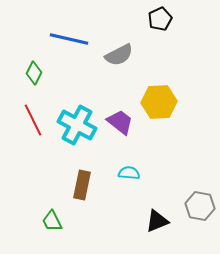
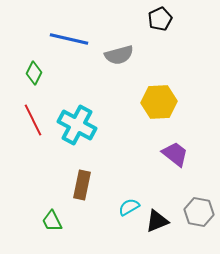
gray semicircle: rotated 12 degrees clockwise
purple trapezoid: moved 55 px right, 32 px down
cyan semicircle: moved 34 px down; rotated 35 degrees counterclockwise
gray hexagon: moved 1 px left, 6 px down
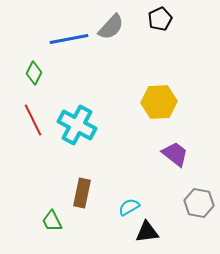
blue line: rotated 24 degrees counterclockwise
gray semicircle: moved 8 px left, 28 px up; rotated 32 degrees counterclockwise
brown rectangle: moved 8 px down
gray hexagon: moved 9 px up
black triangle: moved 10 px left, 11 px down; rotated 15 degrees clockwise
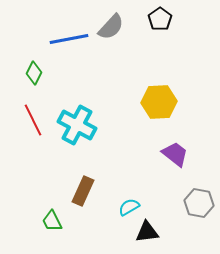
black pentagon: rotated 10 degrees counterclockwise
brown rectangle: moved 1 px right, 2 px up; rotated 12 degrees clockwise
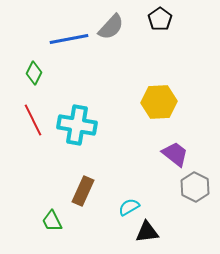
cyan cross: rotated 18 degrees counterclockwise
gray hexagon: moved 4 px left, 16 px up; rotated 16 degrees clockwise
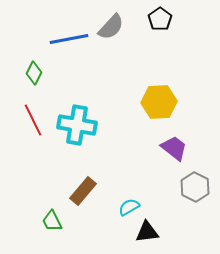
purple trapezoid: moved 1 px left, 6 px up
brown rectangle: rotated 16 degrees clockwise
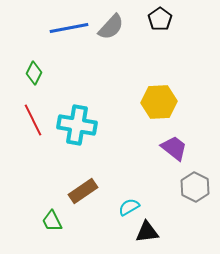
blue line: moved 11 px up
brown rectangle: rotated 16 degrees clockwise
